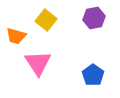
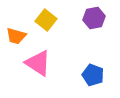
pink triangle: rotated 24 degrees counterclockwise
blue pentagon: rotated 15 degrees counterclockwise
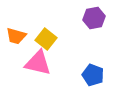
yellow square: moved 19 px down
pink triangle: rotated 20 degrees counterclockwise
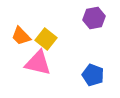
orange trapezoid: moved 5 px right; rotated 30 degrees clockwise
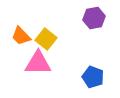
pink triangle: rotated 12 degrees counterclockwise
blue pentagon: moved 2 px down
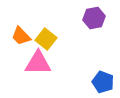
blue pentagon: moved 10 px right, 5 px down
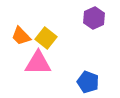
purple hexagon: rotated 15 degrees counterclockwise
yellow square: moved 1 px up
blue pentagon: moved 15 px left
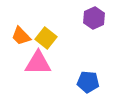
blue pentagon: rotated 15 degrees counterclockwise
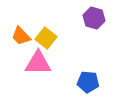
purple hexagon: rotated 20 degrees counterclockwise
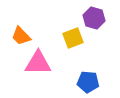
yellow square: moved 27 px right; rotated 30 degrees clockwise
